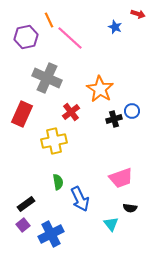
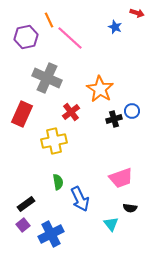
red arrow: moved 1 px left, 1 px up
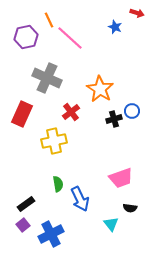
green semicircle: moved 2 px down
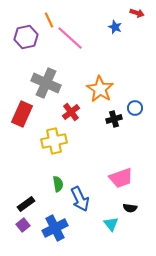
gray cross: moved 1 px left, 5 px down
blue circle: moved 3 px right, 3 px up
blue cross: moved 4 px right, 6 px up
